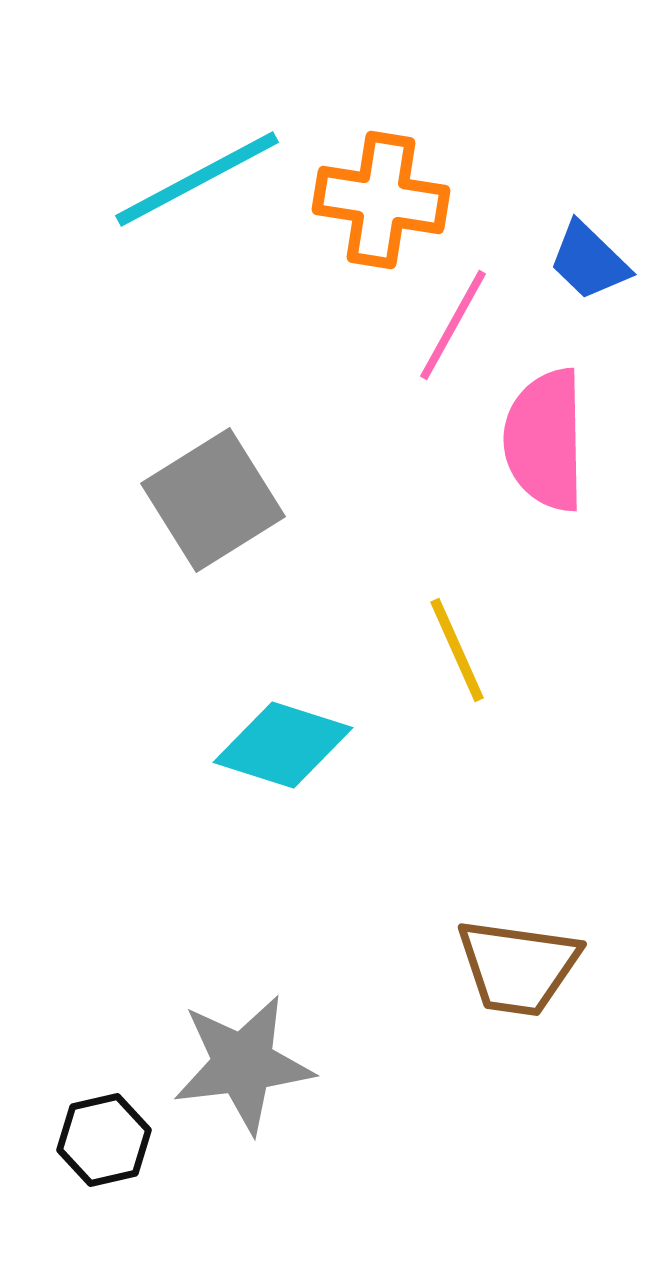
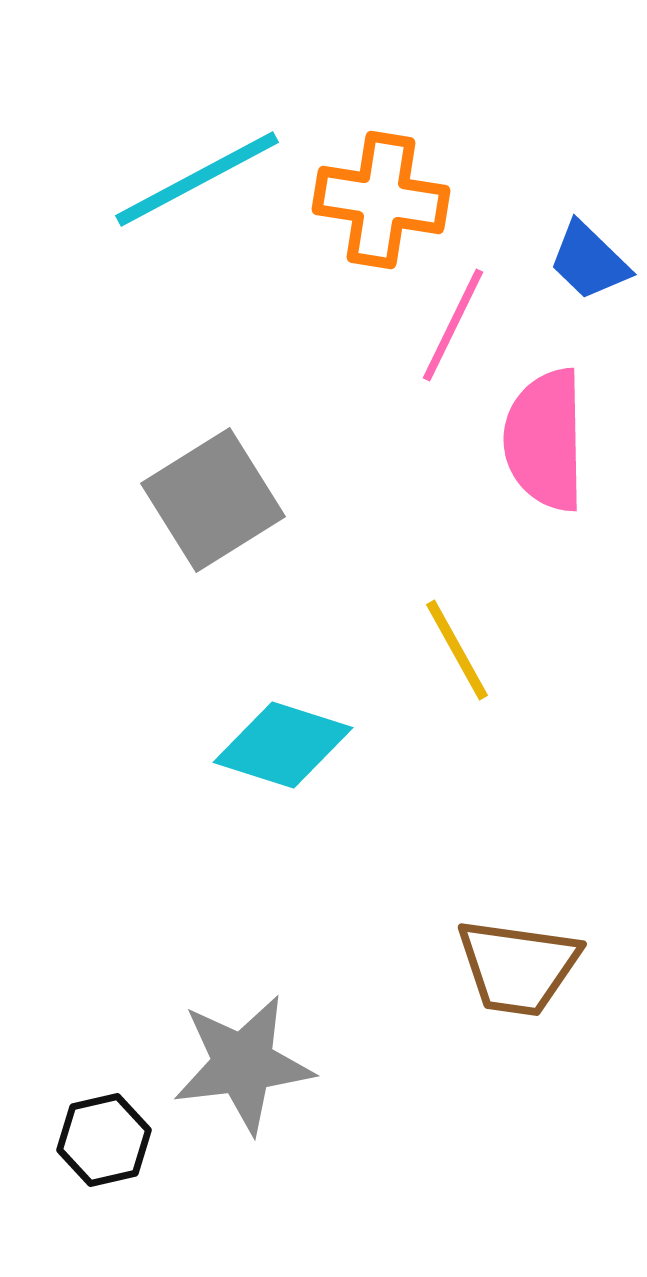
pink line: rotated 3 degrees counterclockwise
yellow line: rotated 5 degrees counterclockwise
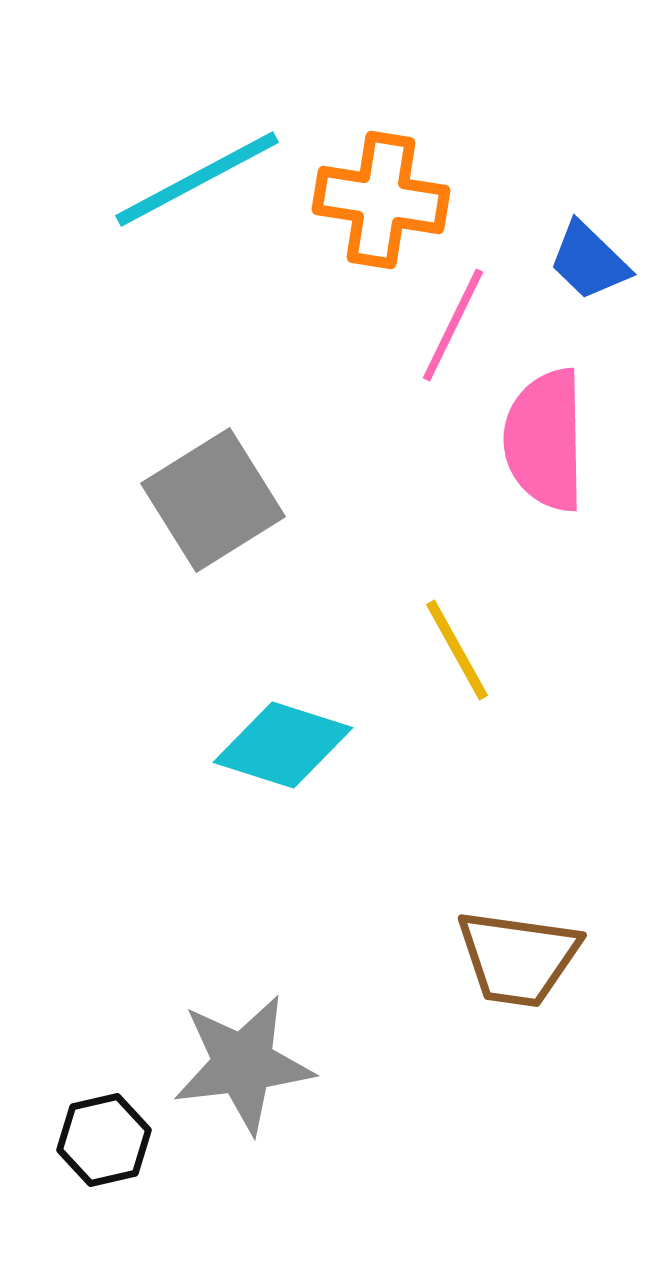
brown trapezoid: moved 9 px up
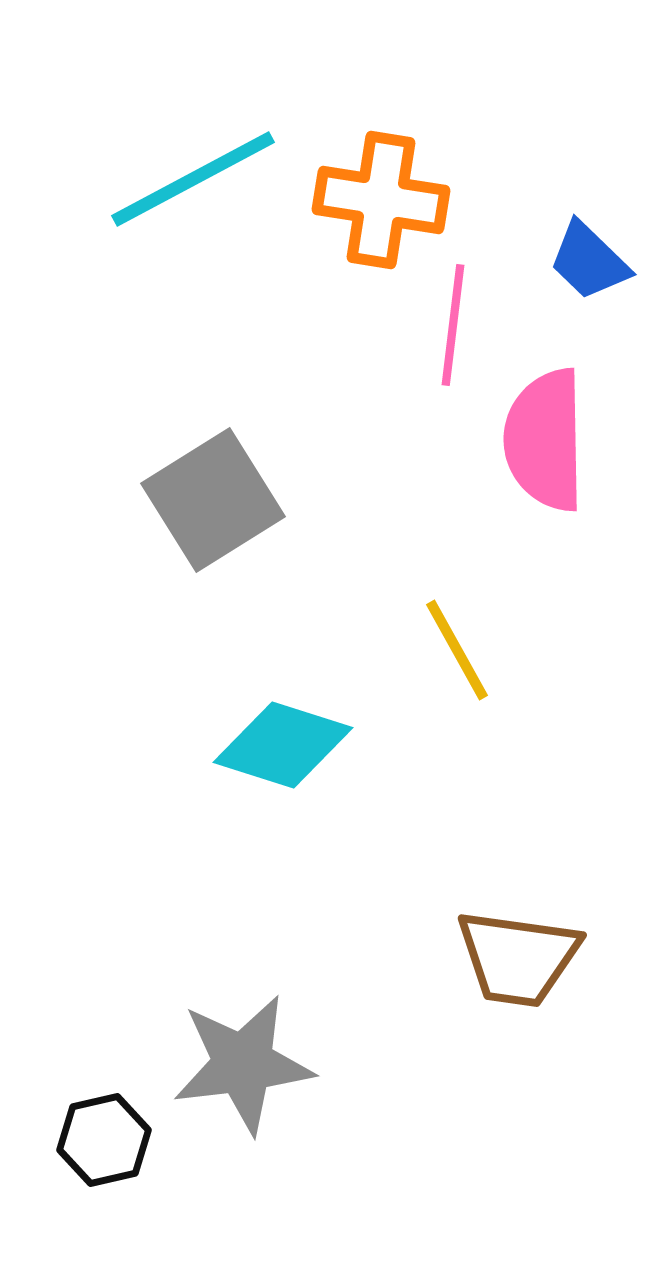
cyan line: moved 4 px left
pink line: rotated 19 degrees counterclockwise
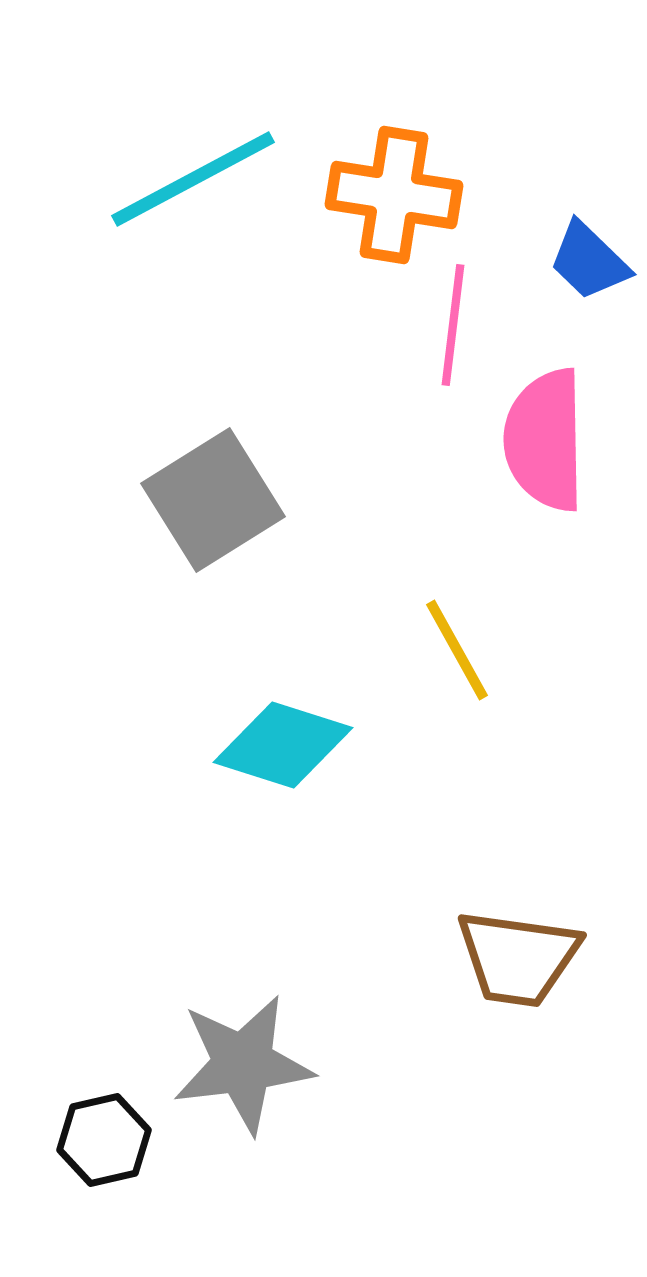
orange cross: moved 13 px right, 5 px up
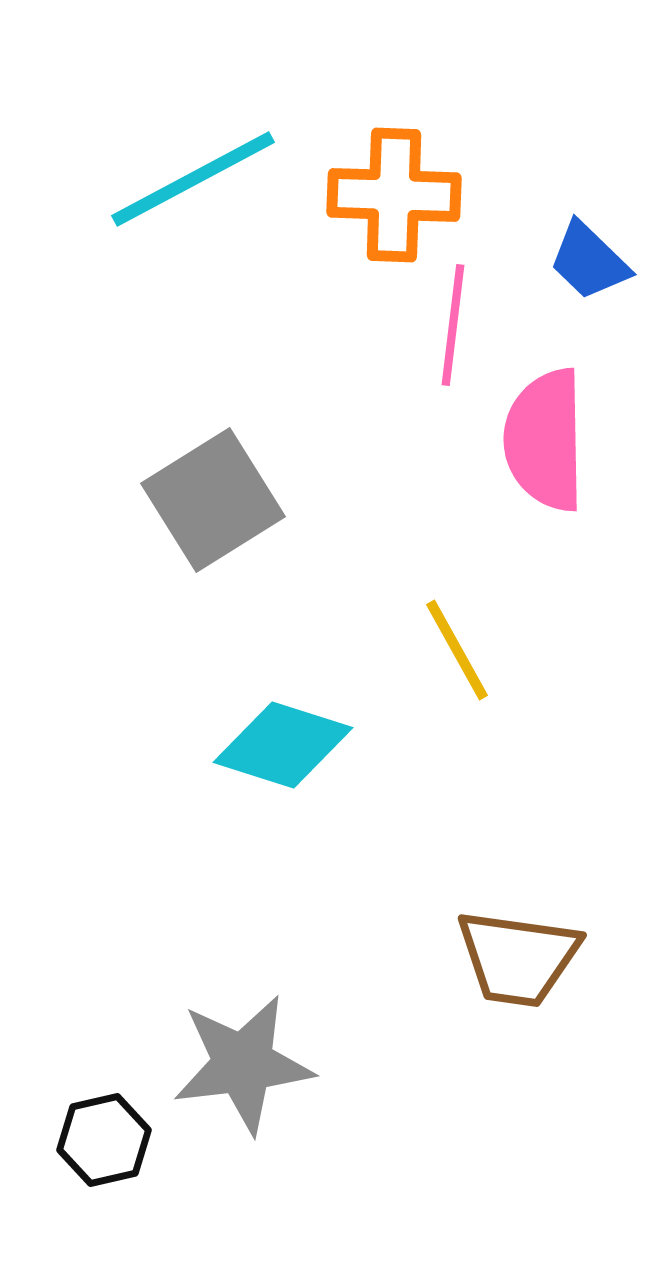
orange cross: rotated 7 degrees counterclockwise
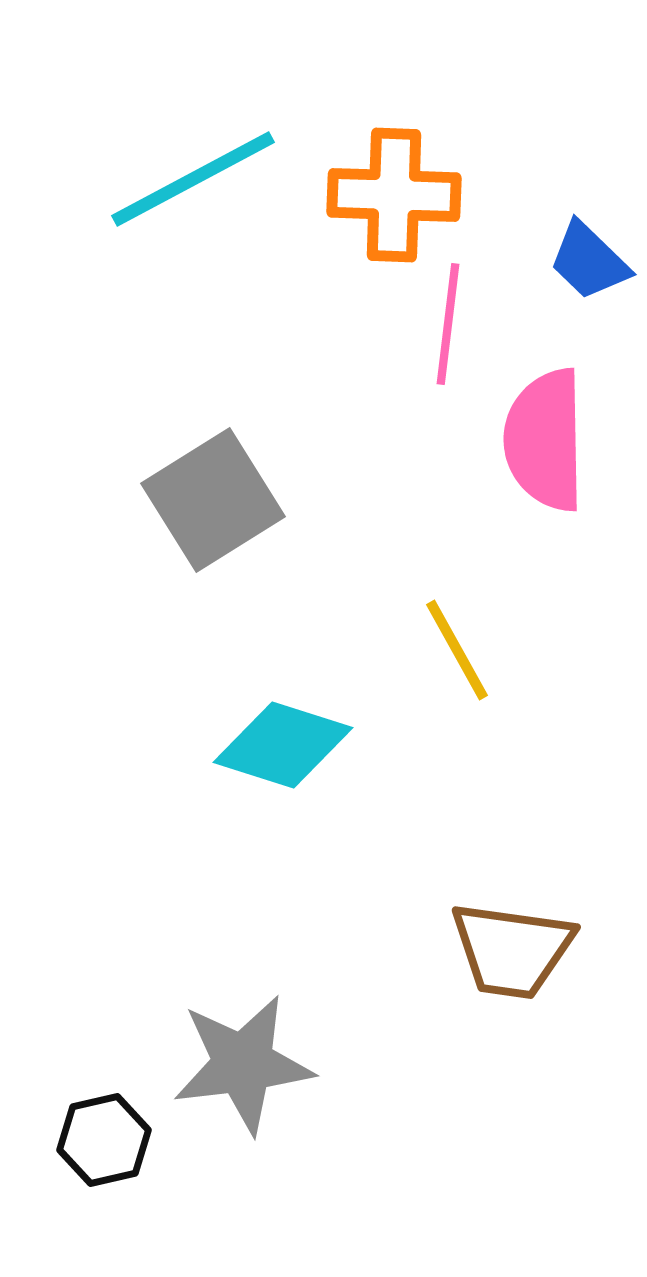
pink line: moved 5 px left, 1 px up
brown trapezoid: moved 6 px left, 8 px up
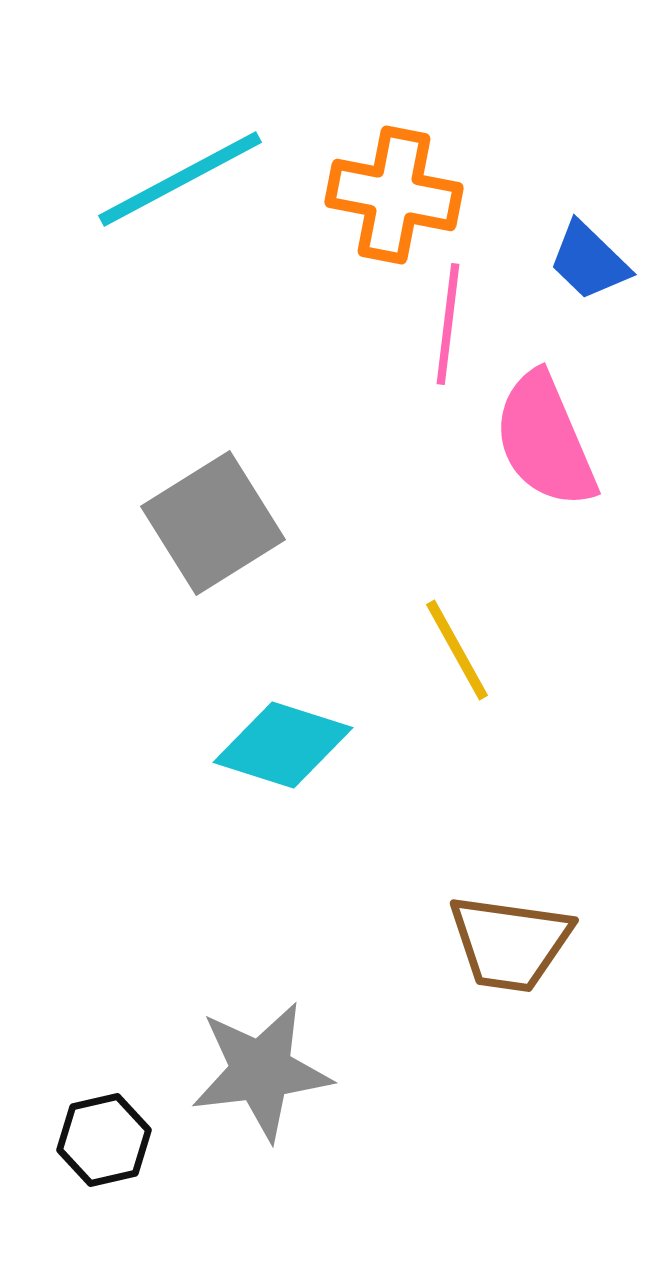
cyan line: moved 13 px left
orange cross: rotated 9 degrees clockwise
pink semicircle: rotated 22 degrees counterclockwise
gray square: moved 23 px down
brown trapezoid: moved 2 px left, 7 px up
gray star: moved 18 px right, 7 px down
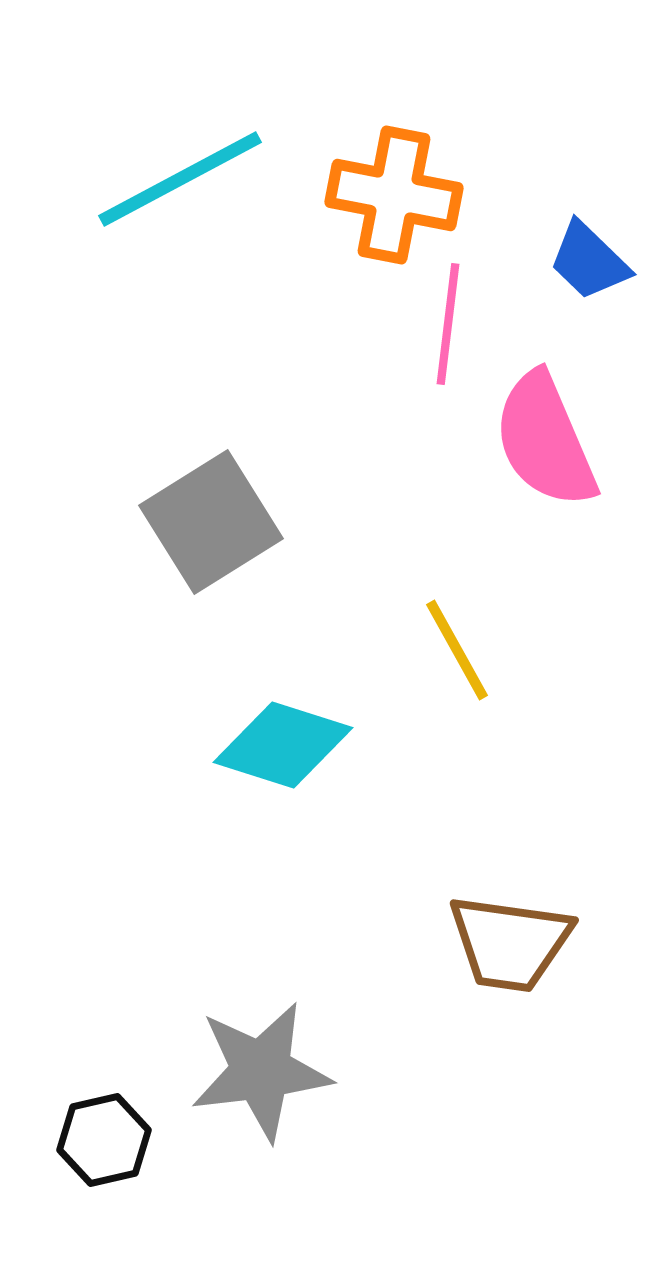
gray square: moved 2 px left, 1 px up
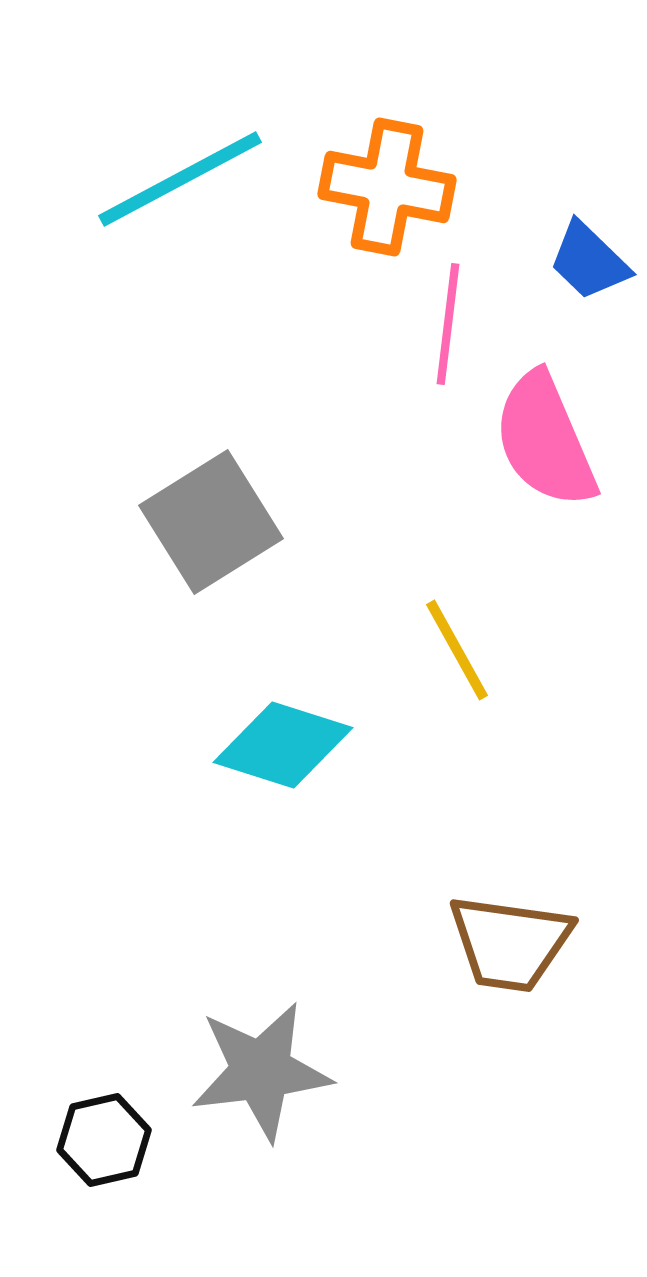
orange cross: moved 7 px left, 8 px up
